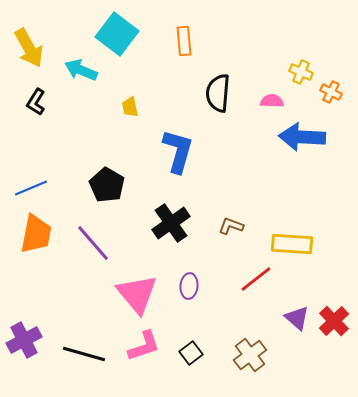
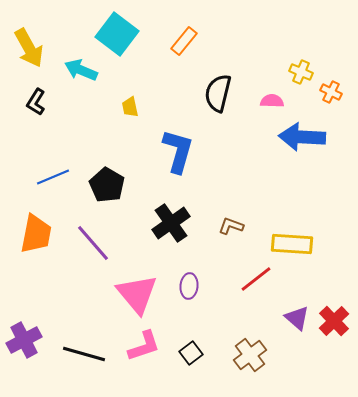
orange rectangle: rotated 44 degrees clockwise
black semicircle: rotated 9 degrees clockwise
blue line: moved 22 px right, 11 px up
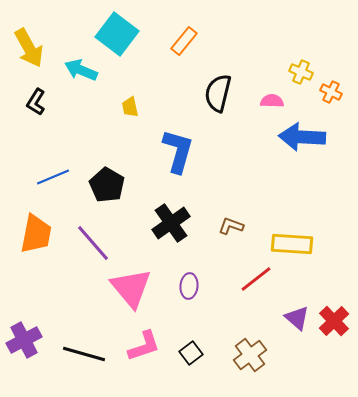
pink triangle: moved 6 px left, 6 px up
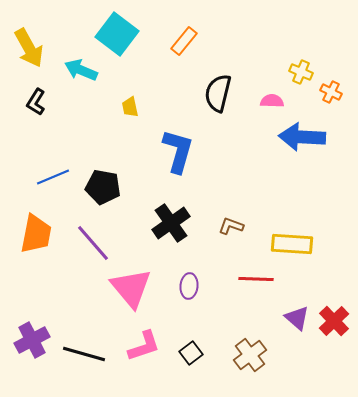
black pentagon: moved 4 px left, 2 px down; rotated 20 degrees counterclockwise
red line: rotated 40 degrees clockwise
purple cross: moved 8 px right
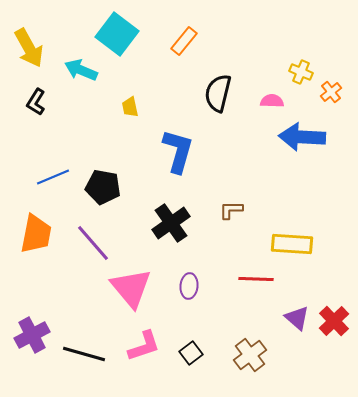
orange cross: rotated 25 degrees clockwise
brown L-shape: moved 16 px up; rotated 20 degrees counterclockwise
purple cross: moved 5 px up
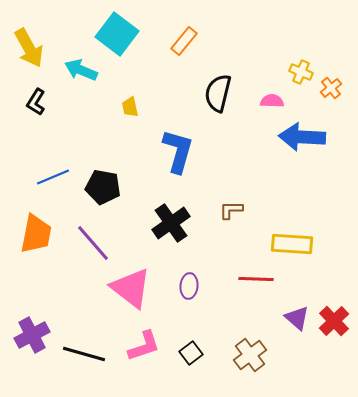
orange cross: moved 4 px up
pink triangle: rotated 12 degrees counterclockwise
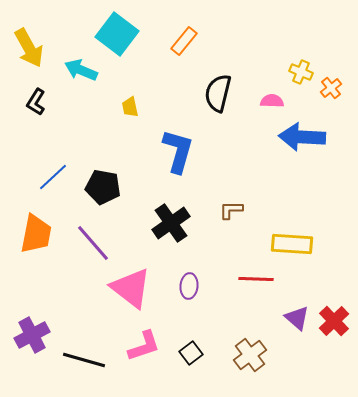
blue line: rotated 20 degrees counterclockwise
black line: moved 6 px down
